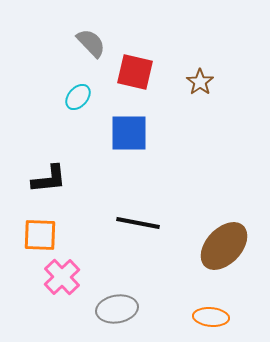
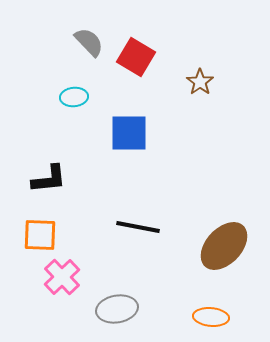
gray semicircle: moved 2 px left, 1 px up
red square: moved 1 px right, 15 px up; rotated 18 degrees clockwise
cyan ellipse: moved 4 px left; rotated 44 degrees clockwise
black line: moved 4 px down
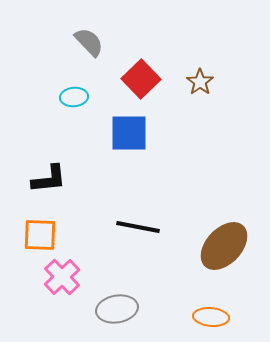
red square: moved 5 px right, 22 px down; rotated 15 degrees clockwise
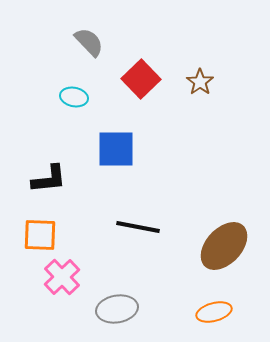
cyan ellipse: rotated 16 degrees clockwise
blue square: moved 13 px left, 16 px down
orange ellipse: moved 3 px right, 5 px up; rotated 20 degrees counterclockwise
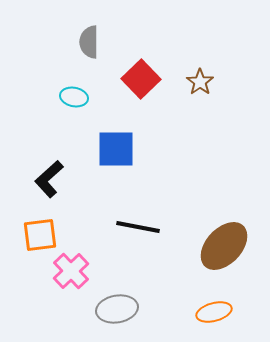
gray semicircle: rotated 136 degrees counterclockwise
black L-shape: rotated 144 degrees clockwise
orange square: rotated 9 degrees counterclockwise
pink cross: moved 9 px right, 6 px up
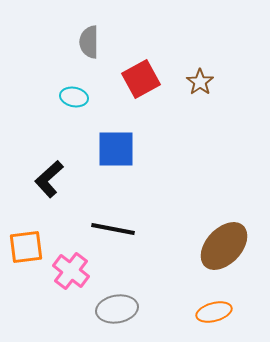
red square: rotated 15 degrees clockwise
black line: moved 25 px left, 2 px down
orange square: moved 14 px left, 12 px down
pink cross: rotated 9 degrees counterclockwise
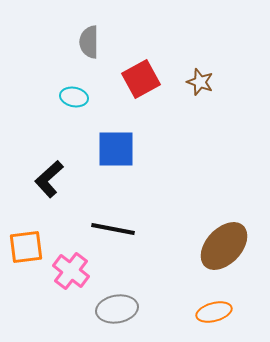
brown star: rotated 16 degrees counterclockwise
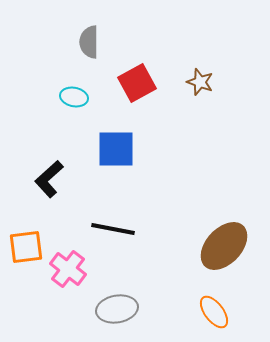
red square: moved 4 px left, 4 px down
pink cross: moved 3 px left, 2 px up
orange ellipse: rotated 68 degrees clockwise
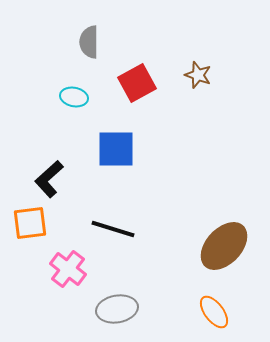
brown star: moved 2 px left, 7 px up
black line: rotated 6 degrees clockwise
orange square: moved 4 px right, 24 px up
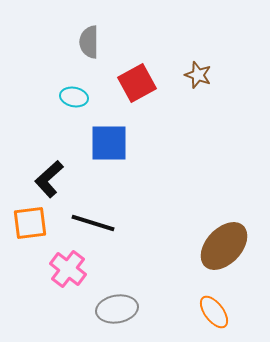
blue square: moved 7 px left, 6 px up
black line: moved 20 px left, 6 px up
